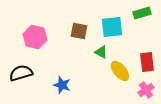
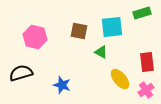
yellow ellipse: moved 8 px down
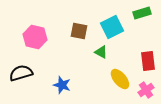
cyan square: rotated 20 degrees counterclockwise
red rectangle: moved 1 px right, 1 px up
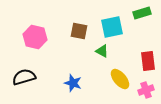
cyan square: rotated 15 degrees clockwise
green triangle: moved 1 px right, 1 px up
black semicircle: moved 3 px right, 4 px down
blue star: moved 11 px right, 2 px up
pink cross: rotated 14 degrees clockwise
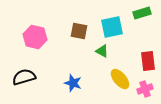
pink cross: moved 1 px left, 1 px up
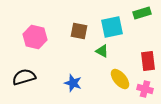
pink cross: rotated 35 degrees clockwise
